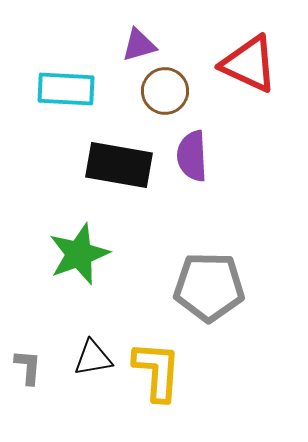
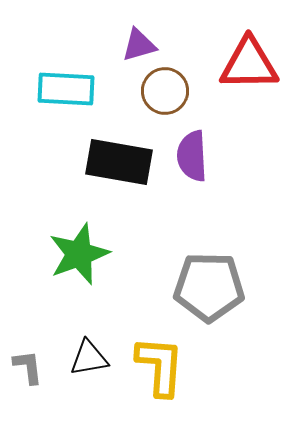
red triangle: rotated 26 degrees counterclockwise
black rectangle: moved 3 px up
black triangle: moved 4 px left
gray L-shape: rotated 12 degrees counterclockwise
yellow L-shape: moved 3 px right, 5 px up
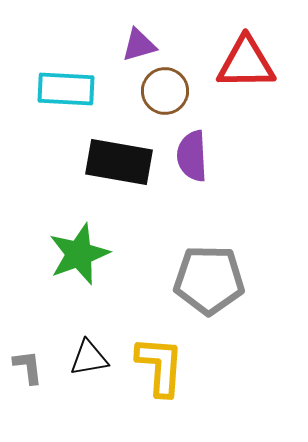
red triangle: moved 3 px left, 1 px up
gray pentagon: moved 7 px up
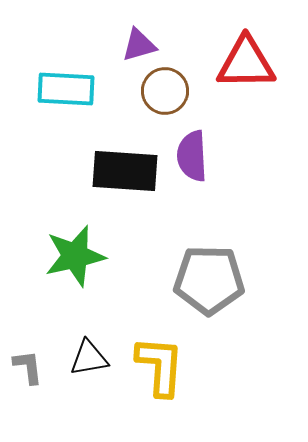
black rectangle: moved 6 px right, 9 px down; rotated 6 degrees counterclockwise
green star: moved 4 px left, 2 px down; rotated 8 degrees clockwise
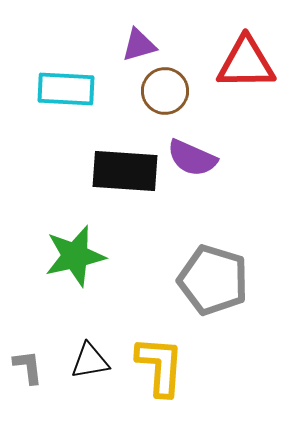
purple semicircle: moved 2 px down; rotated 63 degrees counterclockwise
gray pentagon: moved 4 px right; rotated 16 degrees clockwise
black triangle: moved 1 px right, 3 px down
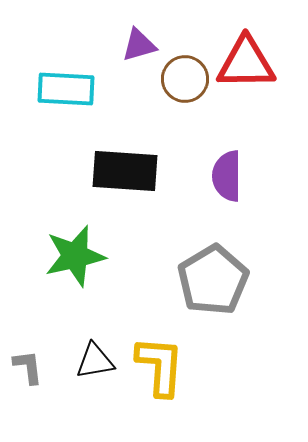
brown circle: moved 20 px right, 12 px up
purple semicircle: moved 35 px right, 18 px down; rotated 66 degrees clockwise
gray pentagon: rotated 24 degrees clockwise
black triangle: moved 5 px right
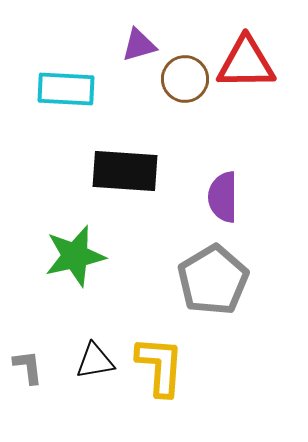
purple semicircle: moved 4 px left, 21 px down
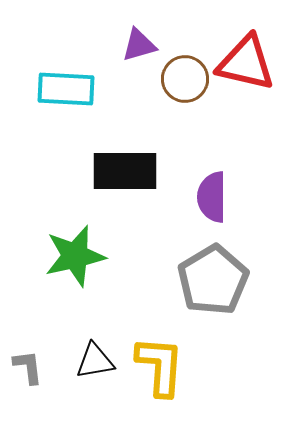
red triangle: rotated 14 degrees clockwise
black rectangle: rotated 4 degrees counterclockwise
purple semicircle: moved 11 px left
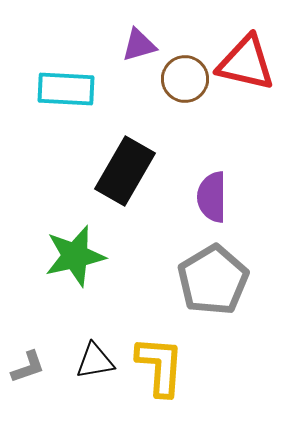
black rectangle: rotated 60 degrees counterclockwise
gray L-shape: rotated 78 degrees clockwise
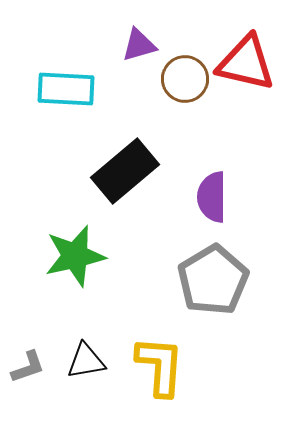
black rectangle: rotated 20 degrees clockwise
black triangle: moved 9 px left
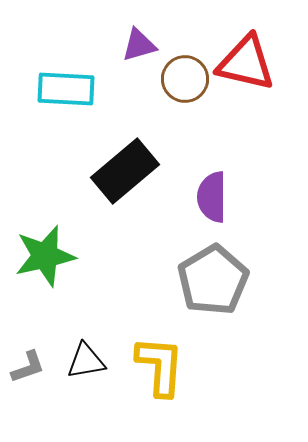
green star: moved 30 px left
